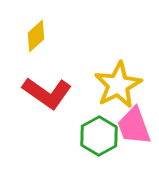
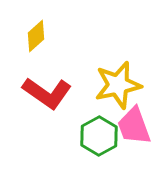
yellow star: rotated 15 degrees clockwise
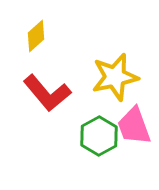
yellow star: moved 3 px left, 8 px up
red L-shape: rotated 15 degrees clockwise
